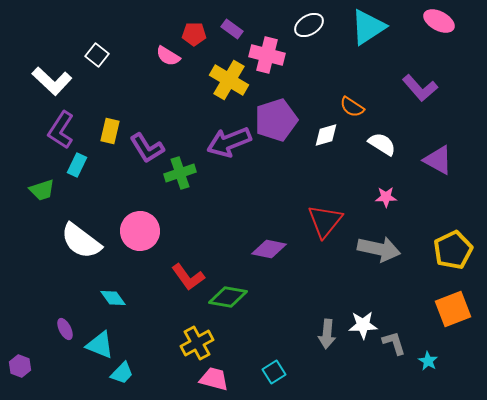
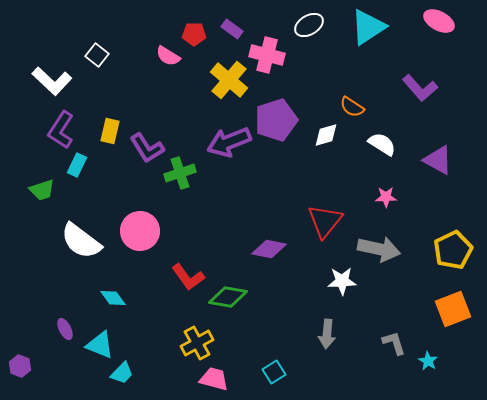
yellow cross at (229, 80): rotated 9 degrees clockwise
white star at (363, 325): moved 21 px left, 44 px up
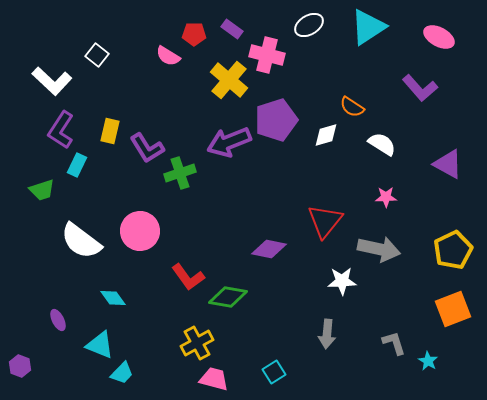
pink ellipse at (439, 21): moved 16 px down
purple triangle at (438, 160): moved 10 px right, 4 px down
purple ellipse at (65, 329): moved 7 px left, 9 px up
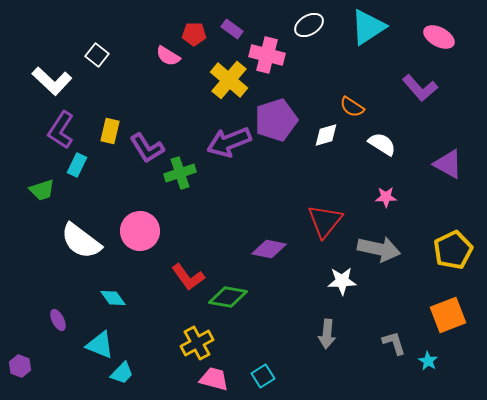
orange square at (453, 309): moved 5 px left, 6 px down
cyan square at (274, 372): moved 11 px left, 4 px down
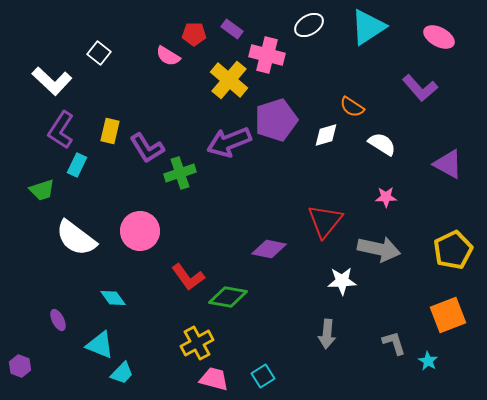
white square at (97, 55): moved 2 px right, 2 px up
white semicircle at (81, 241): moved 5 px left, 3 px up
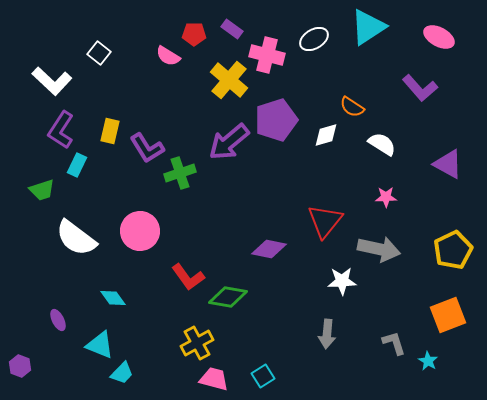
white ellipse at (309, 25): moved 5 px right, 14 px down
purple arrow at (229, 142): rotated 18 degrees counterclockwise
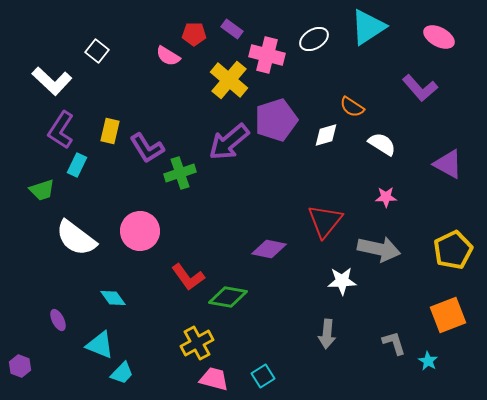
white square at (99, 53): moved 2 px left, 2 px up
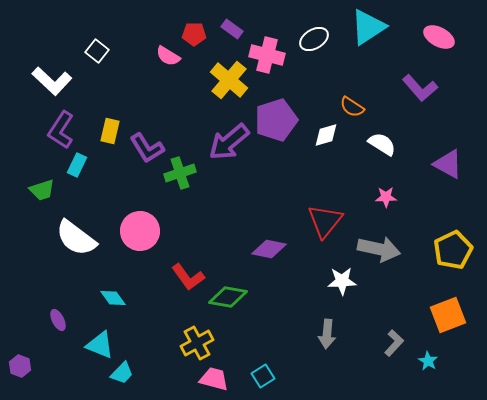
gray L-shape at (394, 343): rotated 60 degrees clockwise
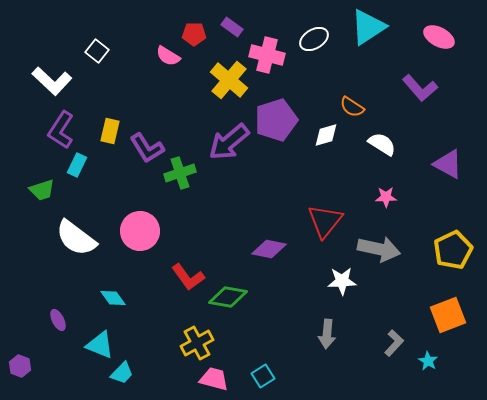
purple rectangle at (232, 29): moved 2 px up
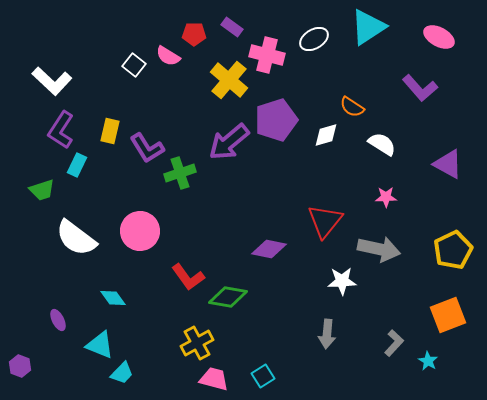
white square at (97, 51): moved 37 px right, 14 px down
